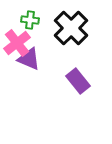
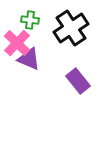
black cross: rotated 12 degrees clockwise
pink cross: rotated 8 degrees counterclockwise
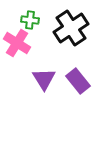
pink cross: rotated 12 degrees counterclockwise
purple triangle: moved 15 px right, 20 px down; rotated 35 degrees clockwise
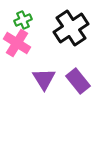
green cross: moved 7 px left; rotated 30 degrees counterclockwise
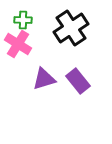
green cross: rotated 24 degrees clockwise
pink cross: moved 1 px right, 1 px down
purple triangle: rotated 45 degrees clockwise
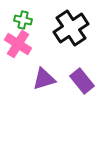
green cross: rotated 12 degrees clockwise
purple rectangle: moved 4 px right
